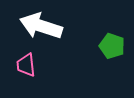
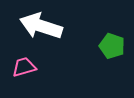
pink trapezoid: moved 2 px left, 2 px down; rotated 80 degrees clockwise
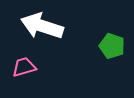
white arrow: moved 1 px right
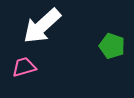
white arrow: rotated 60 degrees counterclockwise
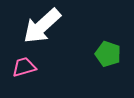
green pentagon: moved 4 px left, 8 px down
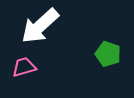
white arrow: moved 2 px left
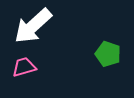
white arrow: moved 7 px left
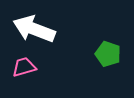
white arrow: moved 1 px right, 3 px down; rotated 63 degrees clockwise
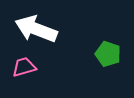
white arrow: moved 2 px right
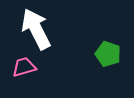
white arrow: rotated 42 degrees clockwise
